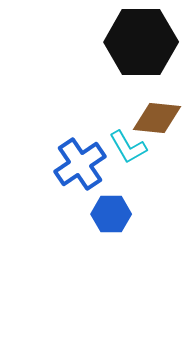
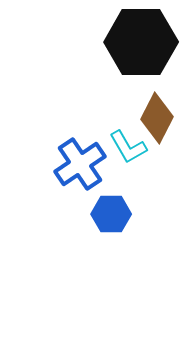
brown diamond: rotated 69 degrees counterclockwise
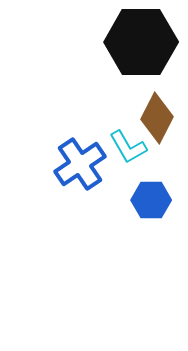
blue hexagon: moved 40 px right, 14 px up
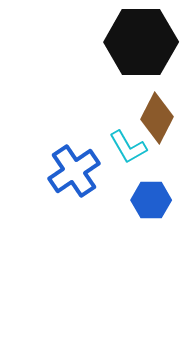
blue cross: moved 6 px left, 7 px down
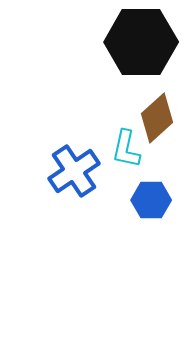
brown diamond: rotated 21 degrees clockwise
cyan L-shape: moved 2 px left, 2 px down; rotated 42 degrees clockwise
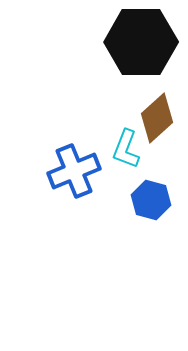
cyan L-shape: rotated 9 degrees clockwise
blue cross: rotated 12 degrees clockwise
blue hexagon: rotated 15 degrees clockwise
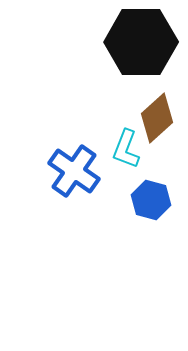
blue cross: rotated 33 degrees counterclockwise
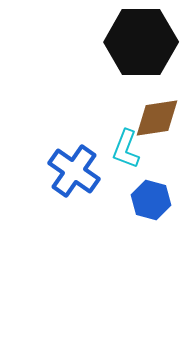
brown diamond: rotated 33 degrees clockwise
